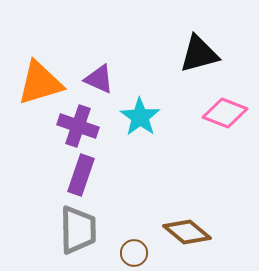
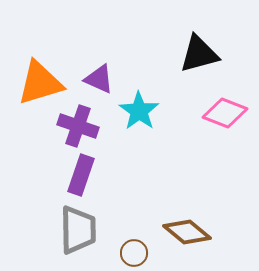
cyan star: moved 1 px left, 6 px up
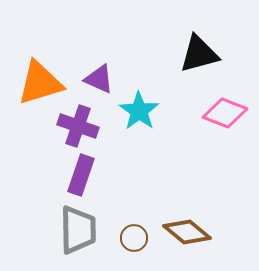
brown circle: moved 15 px up
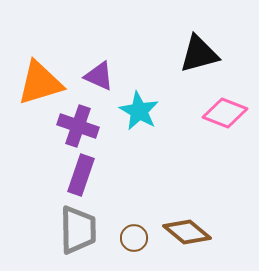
purple triangle: moved 3 px up
cyan star: rotated 6 degrees counterclockwise
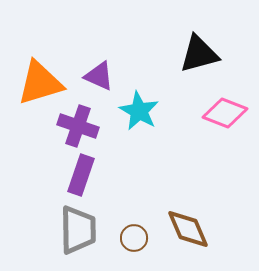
brown diamond: moved 1 px right, 3 px up; rotated 27 degrees clockwise
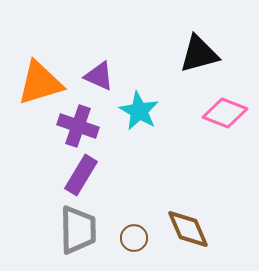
purple rectangle: rotated 12 degrees clockwise
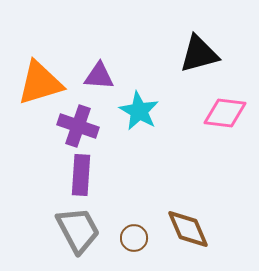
purple triangle: rotated 20 degrees counterclockwise
pink diamond: rotated 15 degrees counterclockwise
purple rectangle: rotated 27 degrees counterclockwise
gray trapezoid: rotated 27 degrees counterclockwise
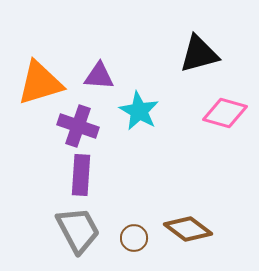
pink diamond: rotated 9 degrees clockwise
brown diamond: rotated 30 degrees counterclockwise
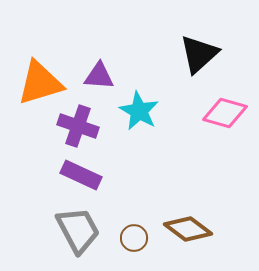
black triangle: rotated 27 degrees counterclockwise
purple rectangle: rotated 69 degrees counterclockwise
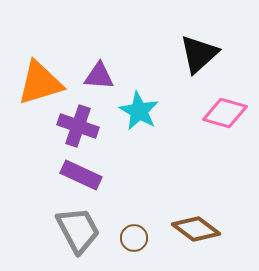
brown diamond: moved 8 px right
